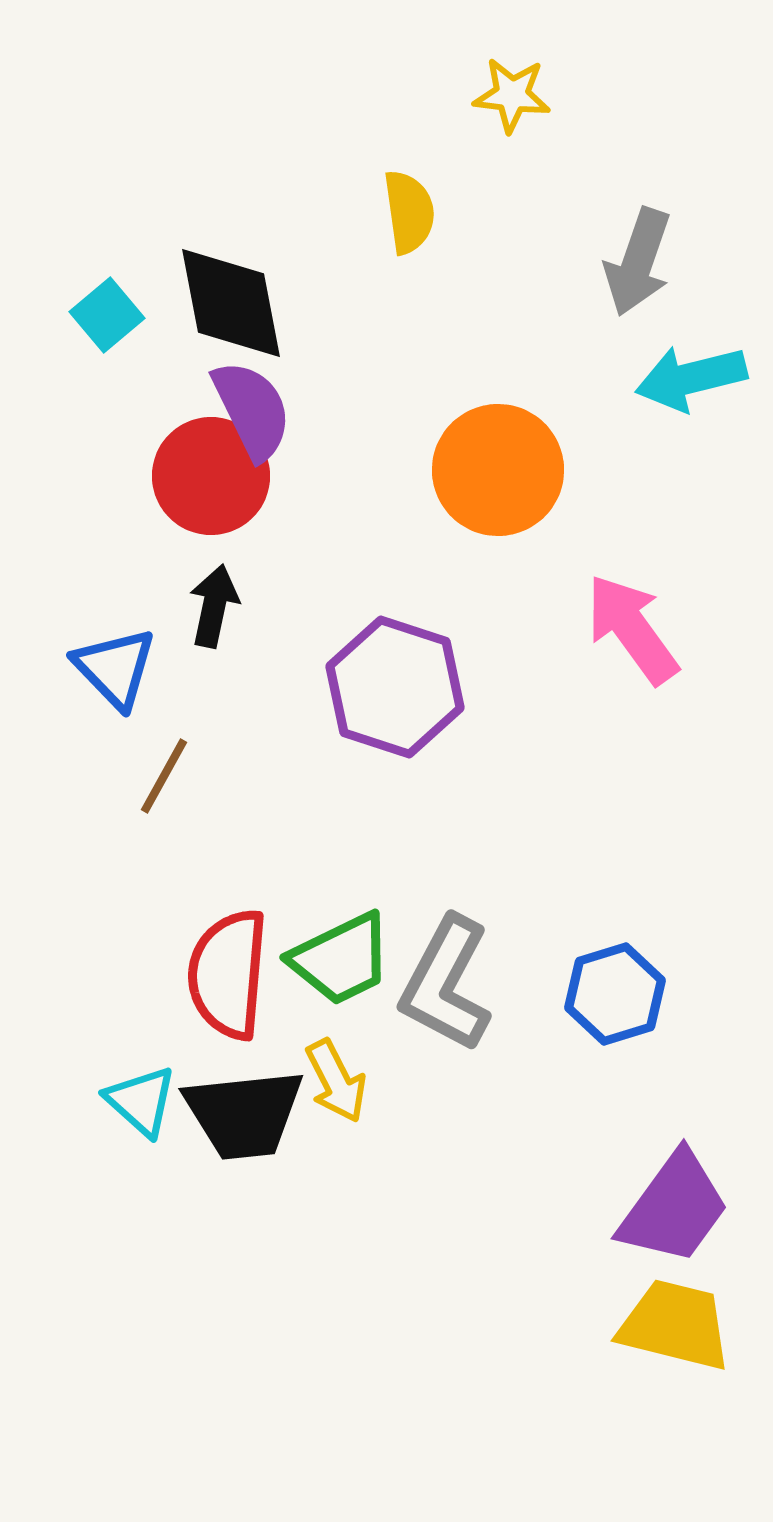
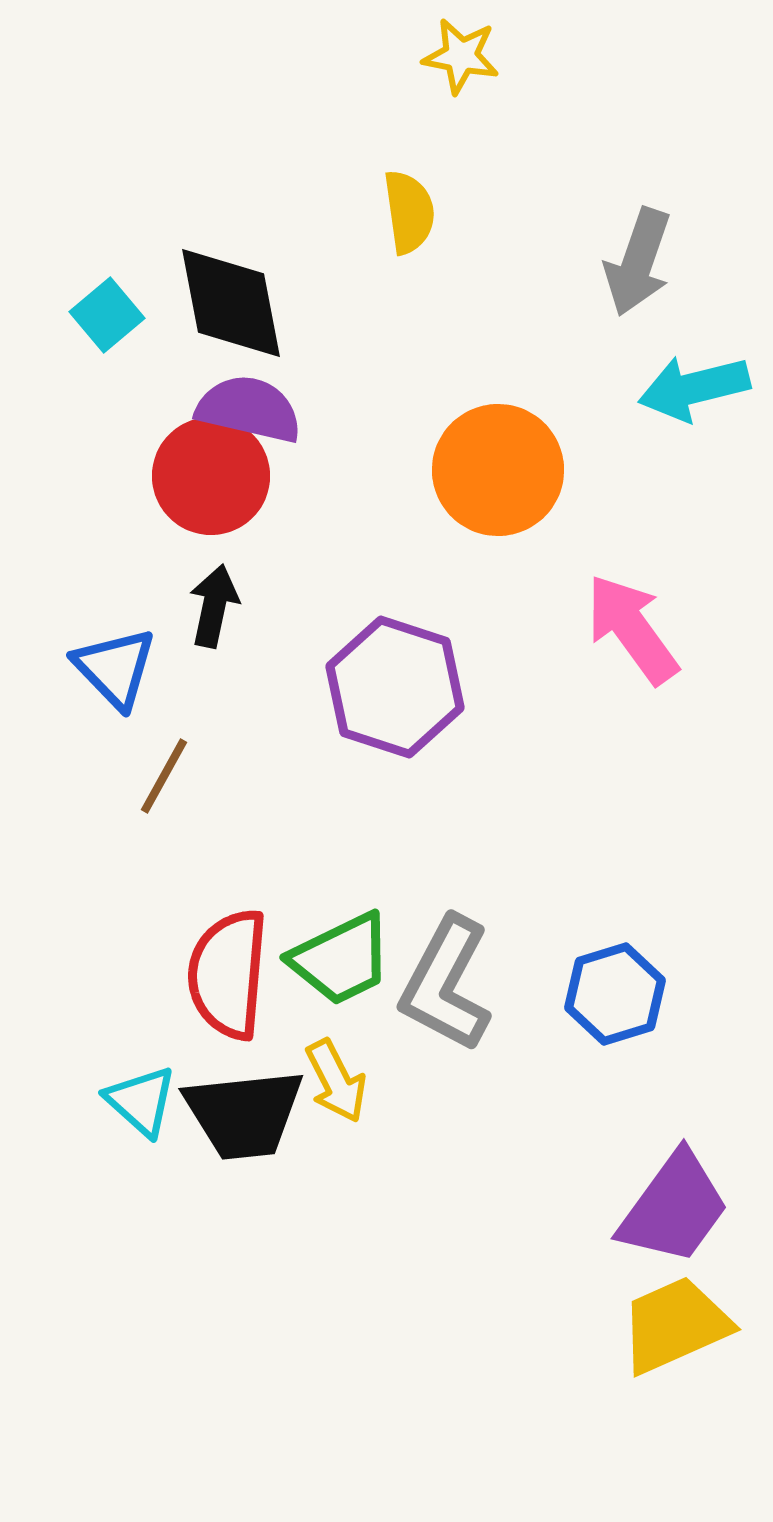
yellow star: moved 51 px left, 39 px up; rotated 4 degrees clockwise
cyan arrow: moved 3 px right, 10 px down
purple semicircle: moved 3 px left, 1 px up; rotated 51 degrees counterclockwise
yellow trapezoid: rotated 38 degrees counterclockwise
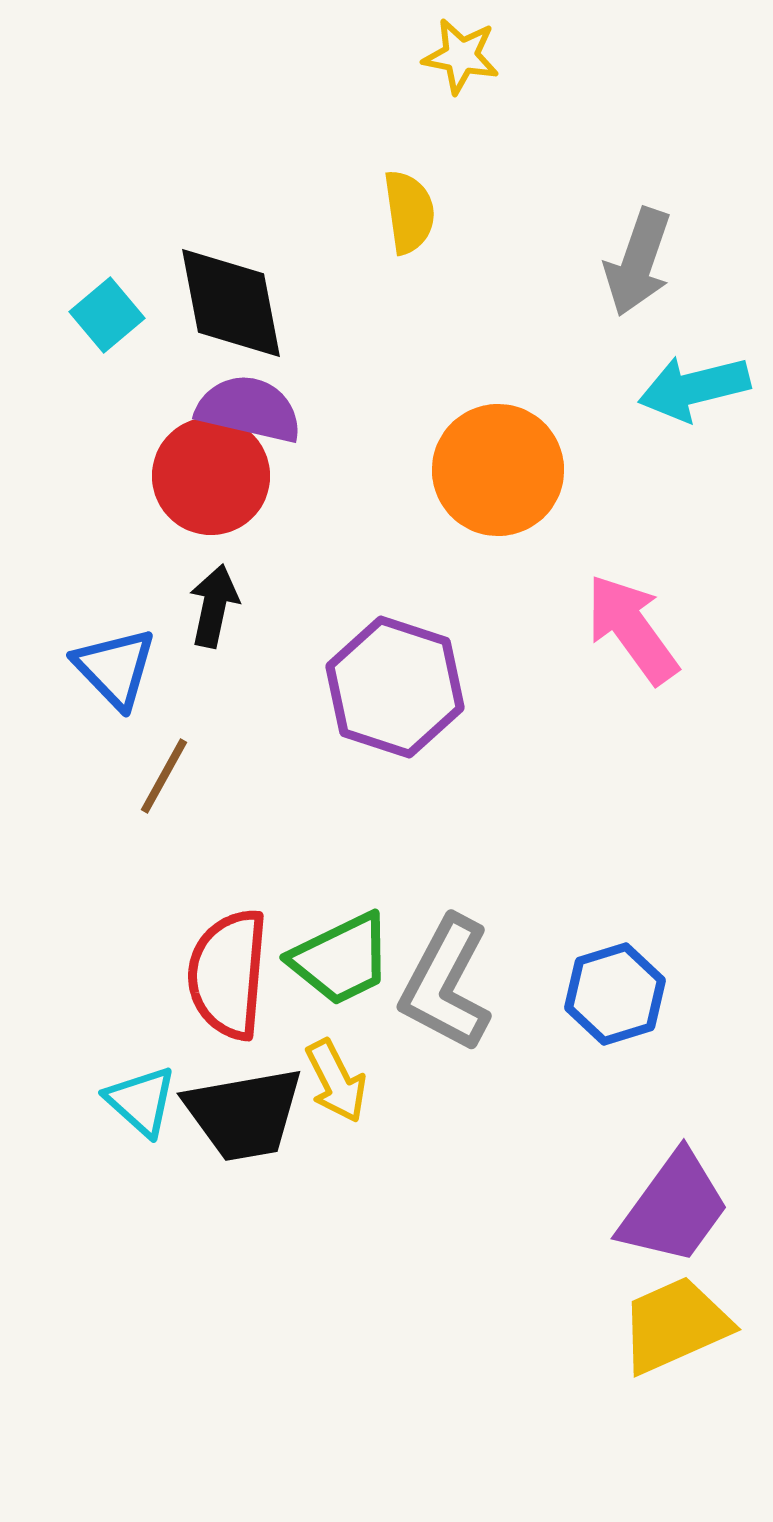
black trapezoid: rotated 4 degrees counterclockwise
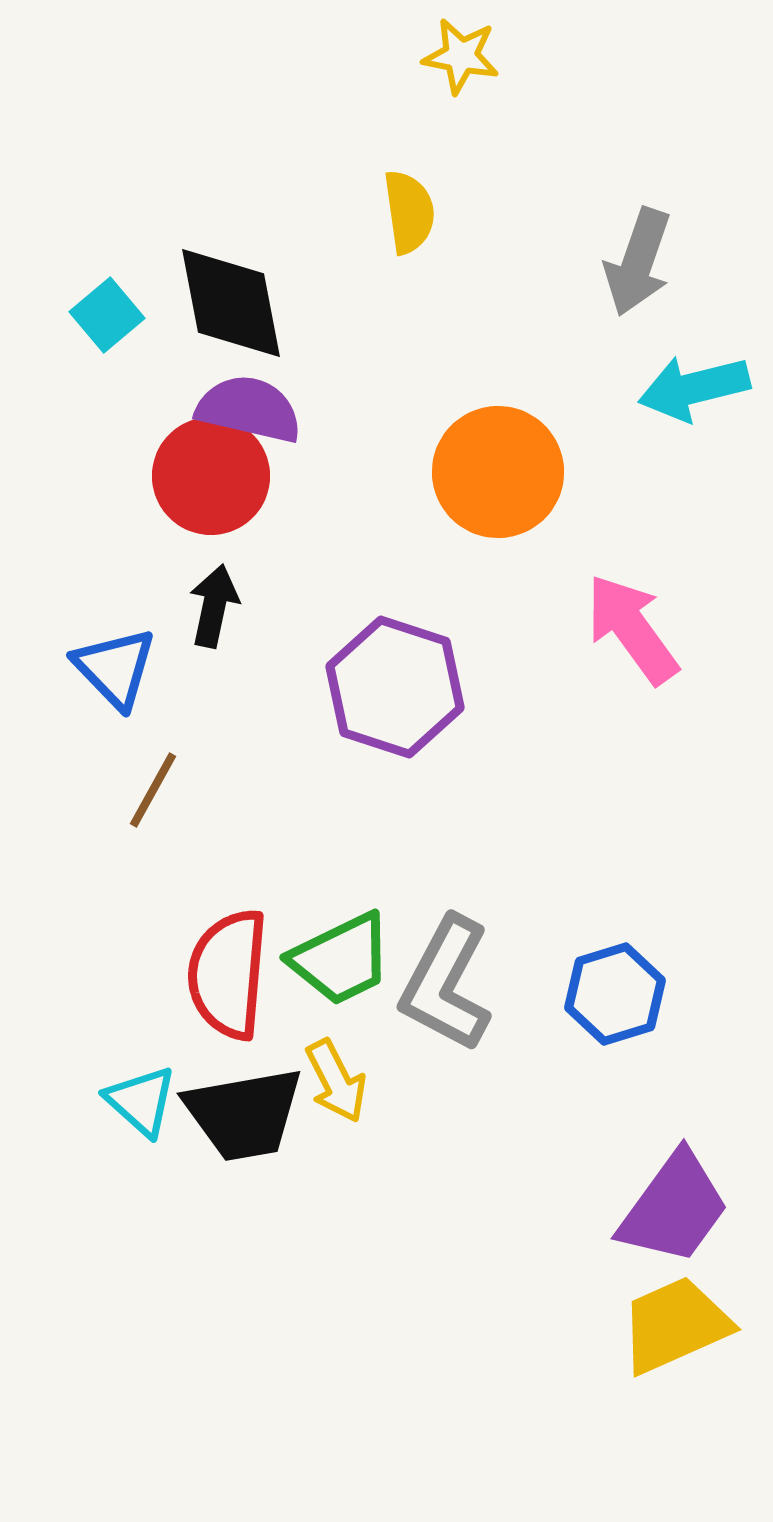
orange circle: moved 2 px down
brown line: moved 11 px left, 14 px down
